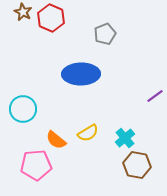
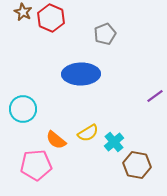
cyan cross: moved 11 px left, 4 px down
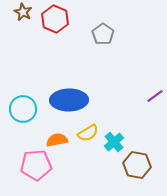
red hexagon: moved 4 px right, 1 px down
gray pentagon: moved 2 px left; rotated 15 degrees counterclockwise
blue ellipse: moved 12 px left, 26 px down
orange semicircle: moved 1 px right; rotated 130 degrees clockwise
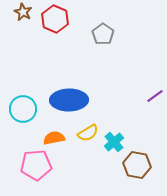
orange semicircle: moved 3 px left, 2 px up
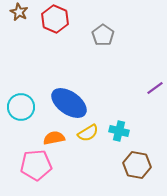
brown star: moved 4 px left
gray pentagon: moved 1 px down
purple line: moved 8 px up
blue ellipse: moved 3 px down; rotated 36 degrees clockwise
cyan circle: moved 2 px left, 2 px up
cyan cross: moved 5 px right, 11 px up; rotated 36 degrees counterclockwise
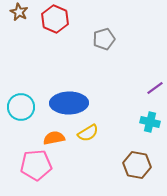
gray pentagon: moved 1 px right, 4 px down; rotated 20 degrees clockwise
blue ellipse: rotated 36 degrees counterclockwise
cyan cross: moved 31 px right, 9 px up
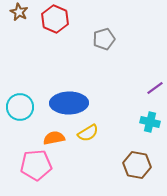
cyan circle: moved 1 px left
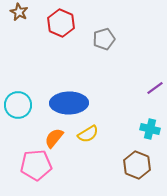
red hexagon: moved 6 px right, 4 px down
cyan circle: moved 2 px left, 2 px up
cyan cross: moved 7 px down
yellow semicircle: moved 1 px down
orange semicircle: rotated 40 degrees counterclockwise
brown hexagon: rotated 12 degrees clockwise
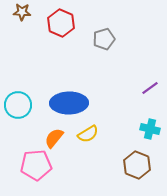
brown star: moved 3 px right; rotated 24 degrees counterclockwise
purple line: moved 5 px left
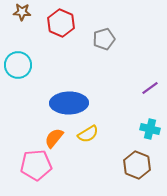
cyan circle: moved 40 px up
